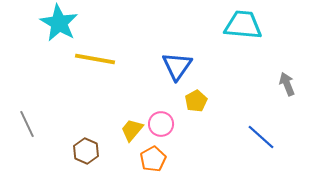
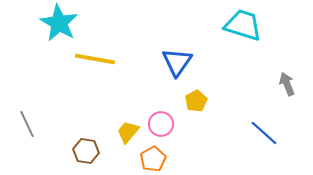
cyan trapezoid: rotated 12 degrees clockwise
blue triangle: moved 4 px up
yellow trapezoid: moved 4 px left, 2 px down
blue line: moved 3 px right, 4 px up
brown hexagon: rotated 15 degrees counterclockwise
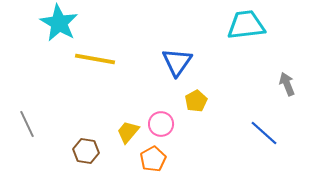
cyan trapezoid: moved 3 px right; rotated 24 degrees counterclockwise
